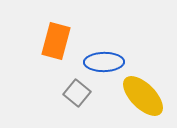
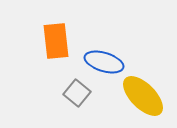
orange rectangle: rotated 21 degrees counterclockwise
blue ellipse: rotated 18 degrees clockwise
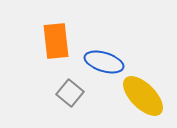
gray square: moved 7 px left
